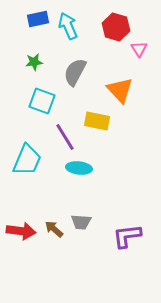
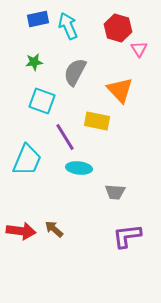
red hexagon: moved 2 px right, 1 px down
gray trapezoid: moved 34 px right, 30 px up
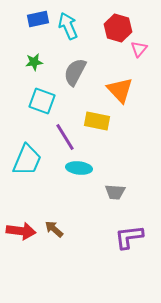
pink triangle: rotated 12 degrees clockwise
purple L-shape: moved 2 px right, 1 px down
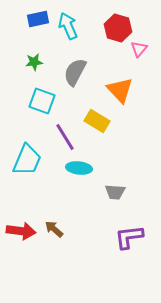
yellow rectangle: rotated 20 degrees clockwise
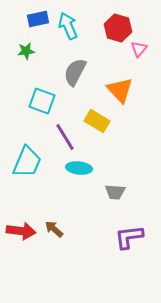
green star: moved 8 px left, 11 px up
cyan trapezoid: moved 2 px down
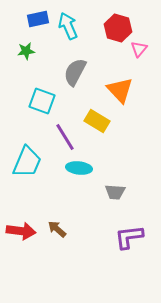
brown arrow: moved 3 px right
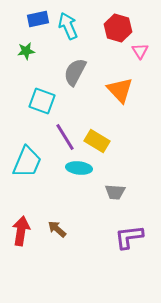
pink triangle: moved 1 px right, 2 px down; rotated 12 degrees counterclockwise
yellow rectangle: moved 20 px down
red arrow: rotated 88 degrees counterclockwise
